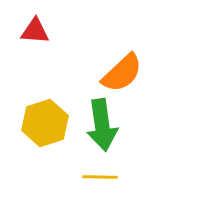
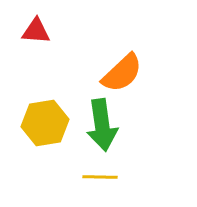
red triangle: moved 1 px right
yellow hexagon: rotated 9 degrees clockwise
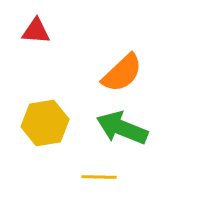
green arrow: moved 20 px right, 3 px down; rotated 120 degrees clockwise
yellow line: moved 1 px left
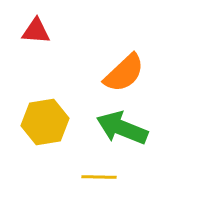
orange semicircle: moved 2 px right
yellow hexagon: moved 1 px up
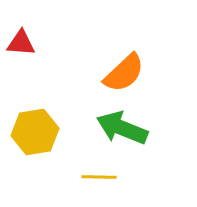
red triangle: moved 15 px left, 12 px down
yellow hexagon: moved 10 px left, 10 px down
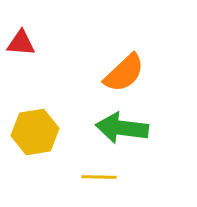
green arrow: rotated 15 degrees counterclockwise
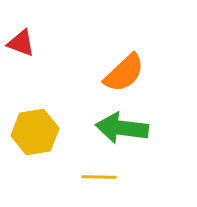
red triangle: rotated 16 degrees clockwise
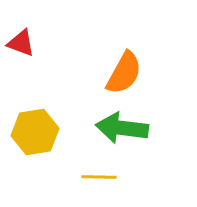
orange semicircle: rotated 18 degrees counterclockwise
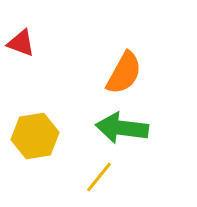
yellow hexagon: moved 4 px down
yellow line: rotated 52 degrees counterclockwise
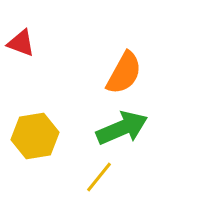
green arrow: rotated 150 degrees clockwise
